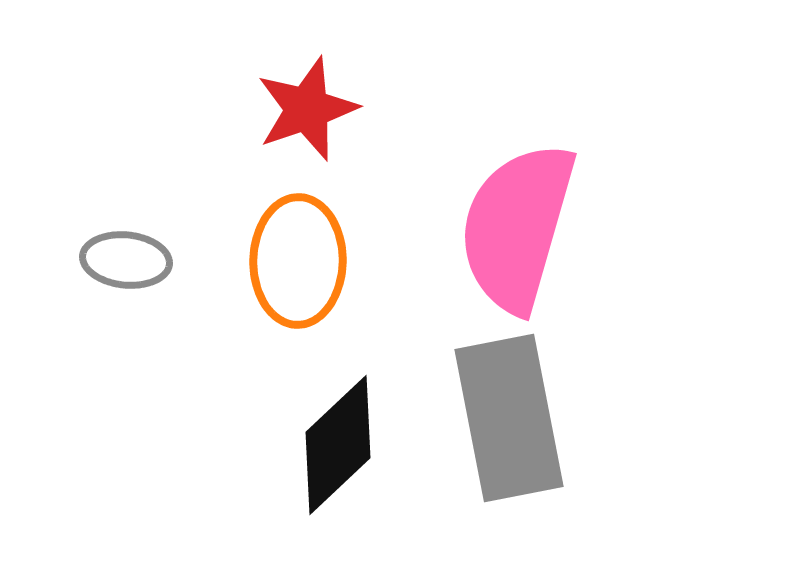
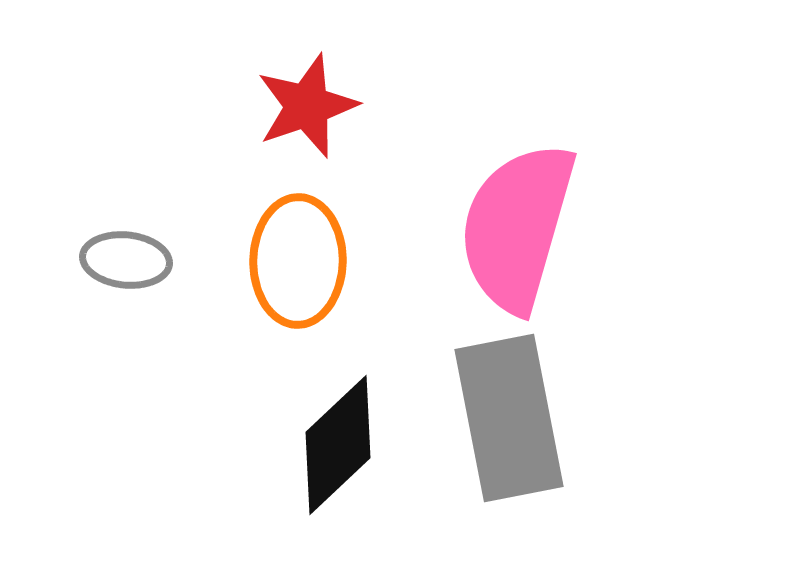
red star: moved 3 px up
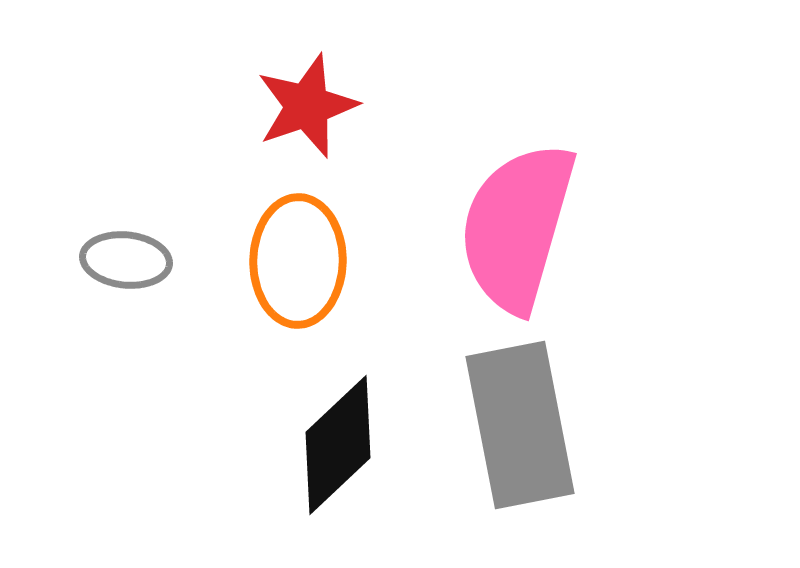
gray rectangle: moved 11 px right, 7 px down
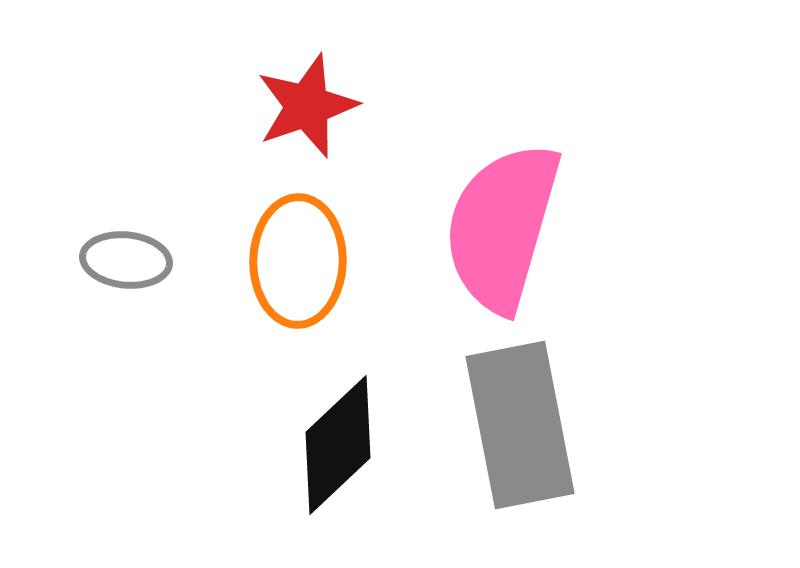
pink semicircle: moved 15 px left
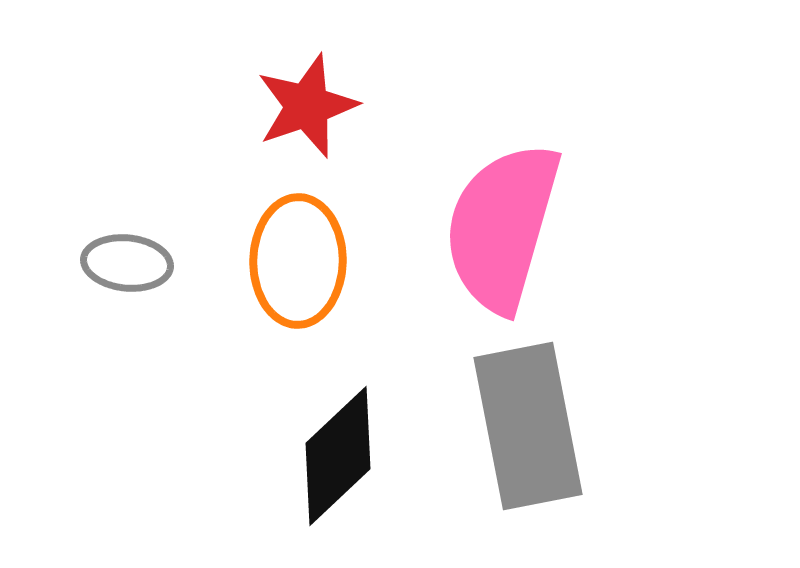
gray ellipse: moved 1 px right, 3 px down
gray rectangle: moved 8 px right, 1 px down
black diamond: moved 11 px down
